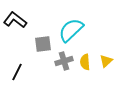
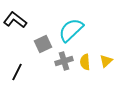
gray square: rotated 18 degrees counterclockwise
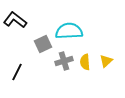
cyan semicircle: moved 2 px left, 1 px down; rotated 40 degrees clockwise
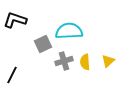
black L-shape: rotated 20 degrees counterclockwise
yellow triangle: moved 2 px right
black line: moved 5 px left, 3 px down
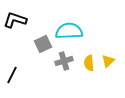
yellow semicircle: moved 4 px right, 1 px down
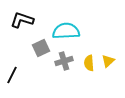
black L-shape: moved 7 px right
cyan semicircle: moved 3 px left
gray square: moved 2 px left, 4 px down
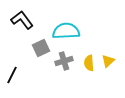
black L-shape: rotated 35 degrees clockwise
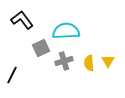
yellow triangle: rotated 16 degrees counterclockwise
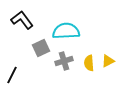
yellow triangle: rotated 32 degrees clockwise
